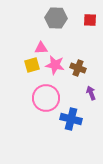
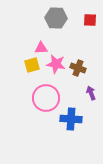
pink star: moved 1 px right, 1 px up
blue cross: rotated 10 degrees counterclockwise
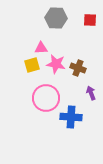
blue cross: moved 2 px up
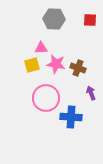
gray hexagon: moved 2 px left, 1 px down
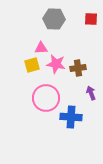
red square: moved 1 px right, 1 px up
brown cross: rotated 28 degrees counterclockwise
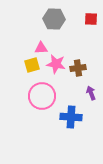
pink circle: moved 4 px left, 2 px up
